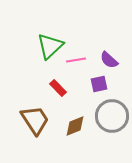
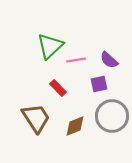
brown trapezoid: moved 1 px right, 2 px up
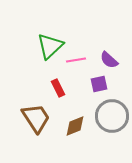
red rectangle: rotated 18 degrees clockwise
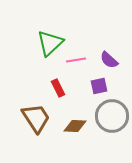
green triangle: moved 3 px up
purple square: moved 2 px down
brown diamond: rotated 25 degrees clockwise
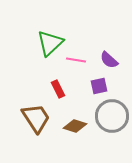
pink line: rotated 18 degrees clockwise
red rectangle: moved 1 px down
brown diamond: rotated 15 degrees clockwise
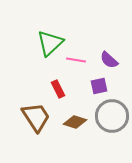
brown trapezoid: moved 1 px up
brown diamond: moved 4 px up
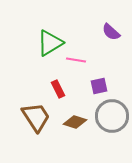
green triangle: rotated 12 degrees clockwise
purple semicircle: moved 2 px right, 28 px up
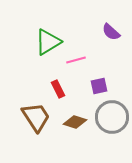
green triangle: moved 2 px left, 1 px up
pink line: rotated 24 degrees counterclockwise
gray circle: moved 1 px down
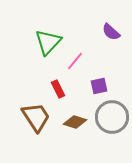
green triangle: rotated 16 degrees counterclockwise
pink line: moved 1 px left, 1 px down; rotated 36 degrees counterclockwise
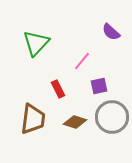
green triangle: moved 12 px left, 1 px down
pink line: moved 7 px right
brown trapezoid: moved 3 px left, 2 px down; rotated 40 degrees clockwise
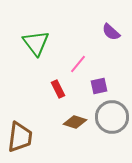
green triangle: rotated 20 degrees counterclockwise
pink line: moved 4 px left, 3 px down
brown trapezoid: moved 13 px left, 18 px down
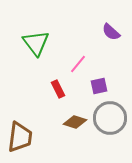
gray circle: moved 2 px left, 1 px down
